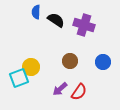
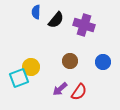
black semicircle: rotated 96 degrees clockwise
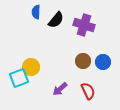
brown circle: moved 13 px right
red semicircle: moved 9 px right, 1 px up; rotated 60 degrees counterclockwise
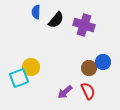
brown circle: moved 6 px right, 7 px down
purple arrow: moved 5 px right, 3 px down
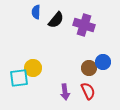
yellow circle: moved 2 px right, 1 px down
cyan square: rotated 12 degrees clockwise
purple arrow: rotated 56 degrees counterclockwise
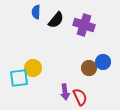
red semicircle: moved 8 px left, 6 px down
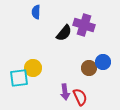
black semicircle: moved 8 px right, 13 px down
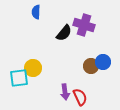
brown circle: moved 2 px right, 2 px up
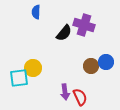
blue circle: moved 3 px right
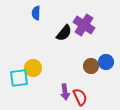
blue semicircle: moved 1 px down
purple cross: rotated 15 degrees clockwise
